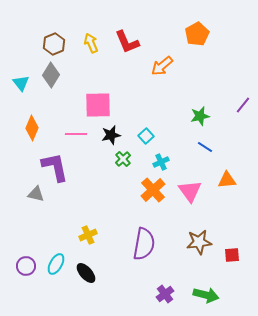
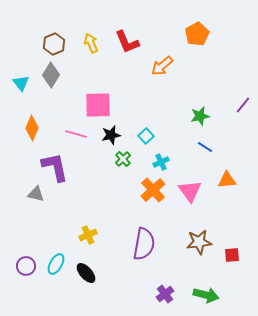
pink line: rotated 15 degrees clockwise
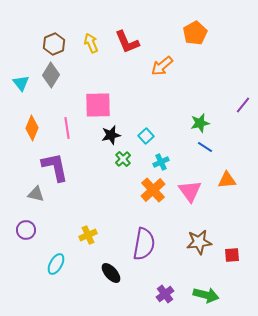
orange pentagon: moved 2 px left, 1 px up
green star: moved 7 px down
pink line: moved 9 px left, 6 px up; rotated 65 degrees clockwise
purple circle: moved 36 px up
black ellipse: moved 25 px right
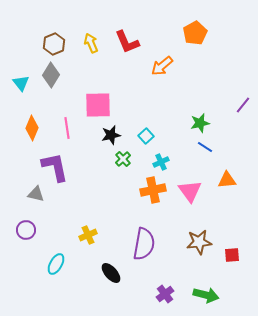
orange cross: rotated 30 degrees clockwise
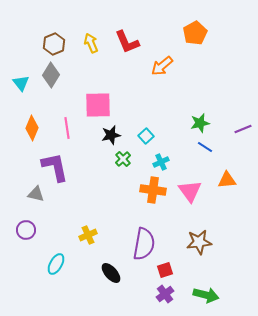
purple line: moved 24 px down; rotated 30 degrees clockwise
orange cross: rotated 20 degrees clockwise
red square: moved 67 px left, 15 px down; rotated 14 degrees counterclockwise
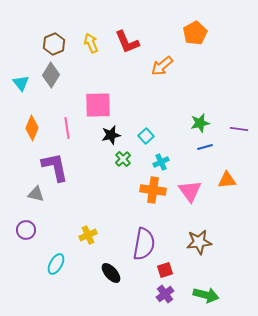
purple line: moved 4 px left; rotated 30 degrees clockwise
blue line: rotated 49 degrees counterclockwise
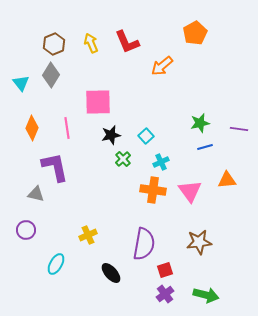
pink square: moved 3 px up
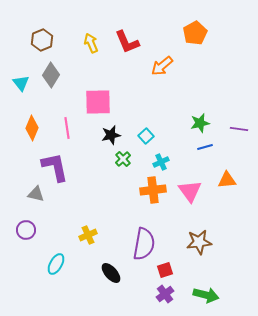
brown hexagon: moved 12 px left, 4 px up
orange cross: rotated 15 degrees counterclockwise
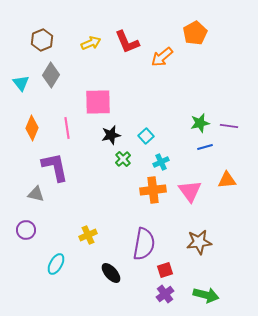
yellow arrow: rotated 90 degrees clockwise
orange arrow: moved 9 px up
purple line: moved 10 px left, 3 px up
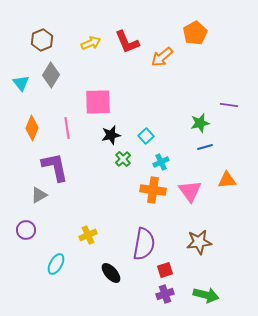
purple line: moved 21 px up
orange cross: rotated 15 degrees clockwise
gray triangle: moved 3 px right, 1 px down; rotated 42 degrees counterclockwise
purple cross: rotated 18 degrees clockwise
